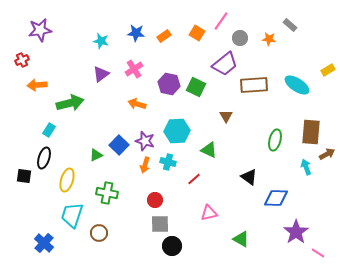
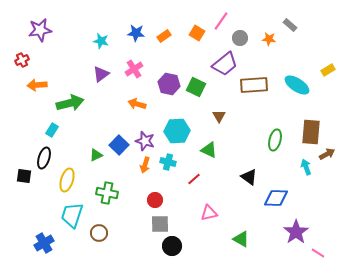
brown triangle at (226, 116): moved 7 px left
cyan rectangle at (49, 130): moved 3 px right
blue cross at (44, 243): rotated 18 degrees clockwise
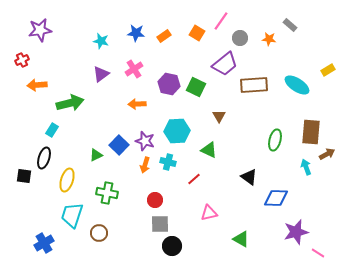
orange arrow at (137, 104): rotated 18 degrees counterclockwise
purple star at (296, 232): rotated 20 degrees clockwise
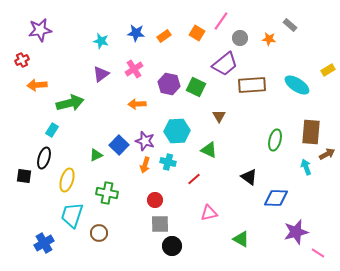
brown rectangle at (254, 85): moved 2 px left
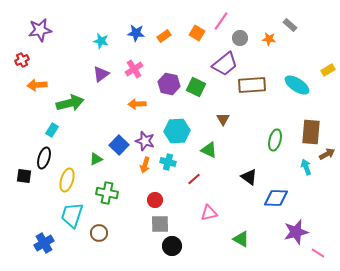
brown triangle at (219, 116): moved 4 px right, 3 px down
green triangle at (96, 155): moved 4 px down
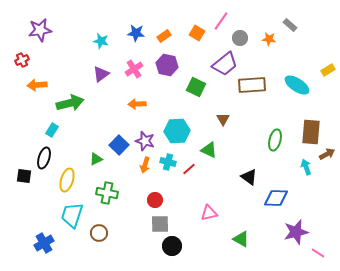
purple hexagon at (169, 84): moved 2 px left, 19 px up
red line at (194, 179): moved 5 px left, 10 px up
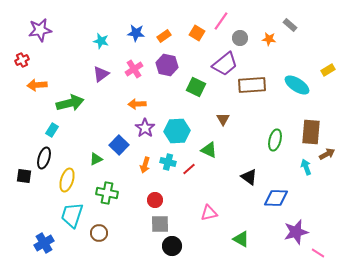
purple star at (145, 141): moved 13 px up; rotated 18 degrees clockwise
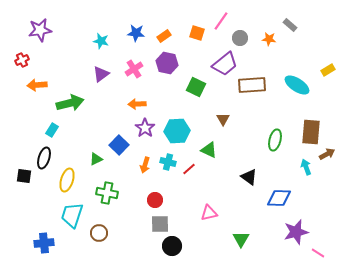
orange square at (197, 33): rotated 14 degrees counterclockwise
purple hexagon at (167, 65): moved 2 px up
blue diamond at (276, 198): moved 3 px right
green triangle at (241, 239): rotated 30 degrees clockwise
blue cross at (44, 243): rotated 24 degrees clockwise
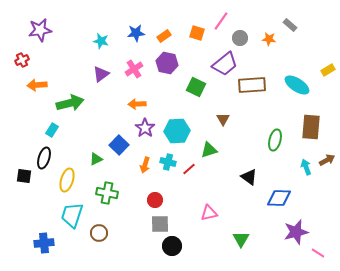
blue star at (136, 33): rotated 12 degrees counterclockwise
brown rectangle at (311, 132): moved 5 px up
green triangle at (209, 150): rotated 42 degrees counterclockwise
brown arrow at (327, 154): moved 6 px down
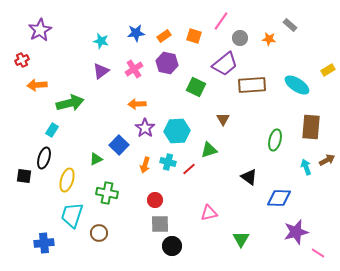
purple star at (40, 30): rotated 20 degrees counterclockwise
orange square at (197, 33): moved 3 px left, 3 px down
purple triangle at (101, 74): moved 3 px up
